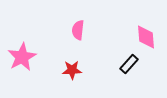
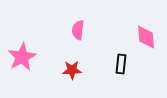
black rectangle: moved 8 px left; rotated 36 degrees counterclockwise
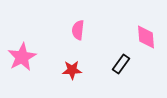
black rectangle: rotated 30 degrees clockwise
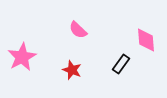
pink semicircle: rotated 54 degrees counterclockwise
pink diamond: moved 3 px down
red star: rotated 24 degrees clockwise
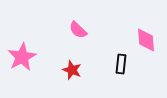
black rectangle: rotated 30 degrees counterclockwise
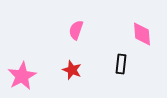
pink semicircle: moved 2 px left; rotated 66 degrees clockwise
pink diamond: moved 4 px left, 6 px up
pink star: moved 19 px down
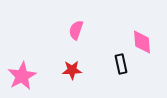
pink diamond: moved 8 px down
black rectangle: rotated 18 degrees counterclockwise
red star: rotated 24 degrees counterclockwise
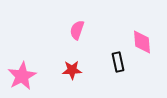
pink semicircle: moved 1 px right
black rectangle: moved 3 px left, 2 px up
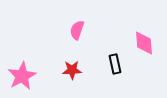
pink diamond: moved 2 px right, 1 px down
black rectangle: moved 3 px left, 2 px down
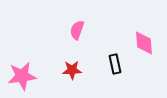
pink star: rotated 20 degrees clockwise
